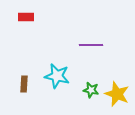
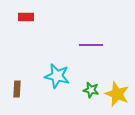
brown rectangle: moved 7 px left, 5 px down
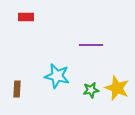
green star: rotated 21 degrees counterclockwise
yellow star: moved 6 px up
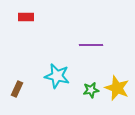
brown rectangle: rotated 21 degrees clockwise
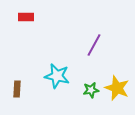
purple line: moved 3 px right; rotated 60 degrees counterclockwise
brown rectangle: rotated 21 degrees counterclockwise
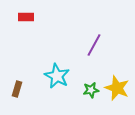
cyan star: rotated 15 degrees clockwise
brown rectangle: rotated 14 degrees clockwise
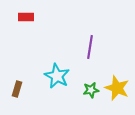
purple line: moved 4 px left, 2 px down; rotated 20 degrees counterclockwise
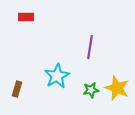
cyan star: rotated 15 degrees clockwise
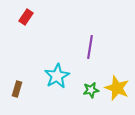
red rectangle: rotated 56 degrees counterclockwise
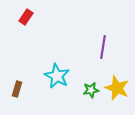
purple line: moved 13 px right
cyan star: rotated 15 degrees counterclockwise
